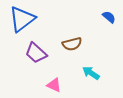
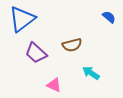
brown semicircle: moved 1 px down
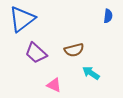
blue semicircle: moved 1 px left, 1 px up; rotated 56 degrees clockwise
brown semicircle: moved 2 px right, 5 px down
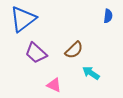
blue triangle: moved 1 px right
brown semicircle: rotated 30 degrees counterclockwise
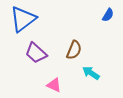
blue semicircle: moved 1 px up; rotated 24 degrees clockwise
brown semicircle: rotated 24 degrees counterclockwise
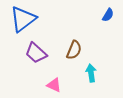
cyan arrow: rotated 48 degrees clockwise
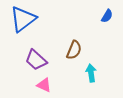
blue semicircle: moved 1 px left, 1 px down
purple trapezoid: moved 7 px down
pink triangle: moved 10 px left
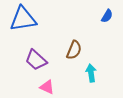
blue triangle: rotated 28 degrees clockwise
pink triangle: moved 3 px right, 2 px down
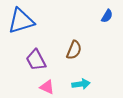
blue triangle: moved 2 px left, 2 px down; rotated 8 degrees counterclockwise
purple trapezoid: rotated 20 degrees clockwise
cyan arrow: moved 10 px left, 11 px down; rotated 90 degrees clockwise
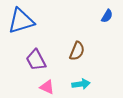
brown semicircle: moved 3 px right, 1 px down
